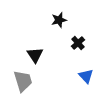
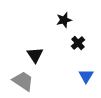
black star: moved 5 px right
blue triangle: rotated 14 degrees clockwise
gray trapezoid: rotated 40 degrees counterclockwise
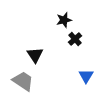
black cross: moved 3 px left, 4 px up
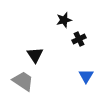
black cross: moved 4 px right; rotated 16 degrees clockwise
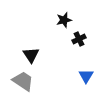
black triangle: moved 4 px left
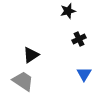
black star: moved 4 px right, 9 px up
black triangle: rotated 30 degrees clockwise
blue triangle: moved 2 px left, 2 px up
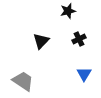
black triangle: moved 10 px right, 14 px up; rotated 12 degrees counterclockwise
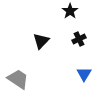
black star: moved 2 px right; rotated 21 degrees counterclockwise
gray trapezoid: moved 5 px left, 2 px up
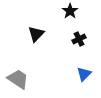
black triangle: moved 5 px left, 7 px up
blue triangle: rotated 14 degrees clockwise
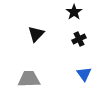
black star: moved 4 px right, 1 px down
blue triangle: rotated 21 degrees counterclockwise
gray trapezoid: moved 11 px right; rotated 35 degrees counterclockwise
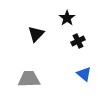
black star: moved 7 px left, 6 px down
black cross: moved 1 px left, 2 px down
blue triangle: rotated 14 degrees counterclockwise
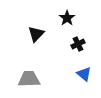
black cross: moved 3 px down
